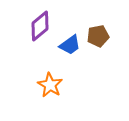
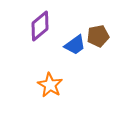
blue trapezoid: moved 5 px right
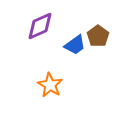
purple diamond: rotated 16 degrees clockwise
brown pentagon: rotated 25 degrees counterclockwise
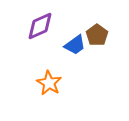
brown pentagon: moved 1 px left, 1 px up
orange star: moved 1 px left, 2 px up
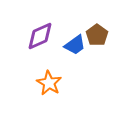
purple diamond: moved 10 px down
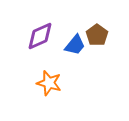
blue trapezoid: rotated 15 degrees counterclockwise
orange star: rotated 15 degrees counterclockwise
